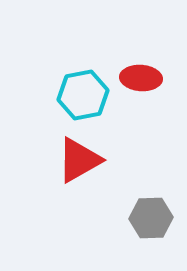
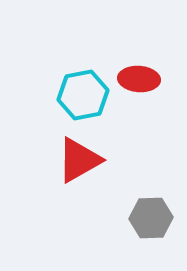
red ellipse: moved 2 px left, 1 px down
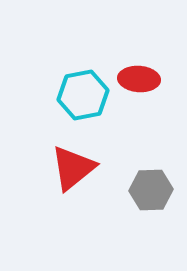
red triangle: moved 6 px left, 8 px down; rotated 9 degrees counterclockwise
gray hexagon: moved 28 px up
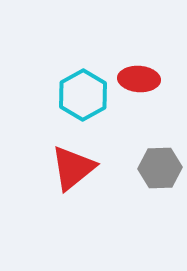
cyan hexagon: rotated 18 degrees counterclockwise
gray hexagon: moved 9 px right, 22 px up
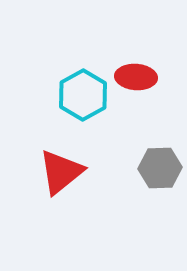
red ellipse: moved 3 px left, 2 px up
red triangle: moved 12 px left, 4 px down
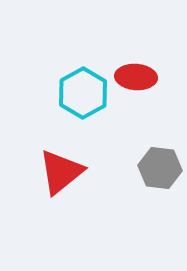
cyan hexagon: moved 2 px up
gray hexagon: rotated 9 degrees clockwise
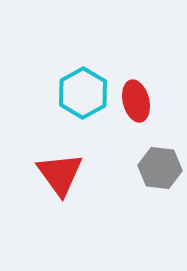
red ellipse: moved 24 px down; rotated 72 degrees clockwise
red triangle: moved 1 px left, 2 px down; rotated 27 degrees counterclockwise
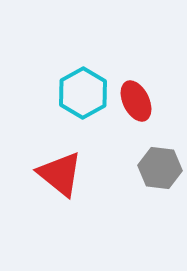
red ellipse: rotated 12 degrees counterclockwise
red triangle: rotated 15 degrees counterclockwise
